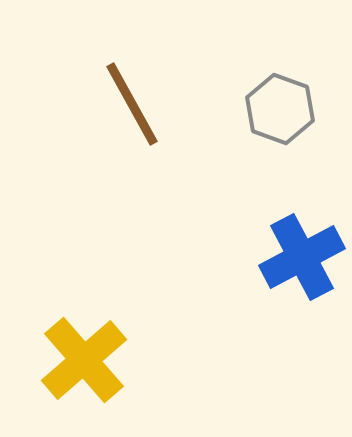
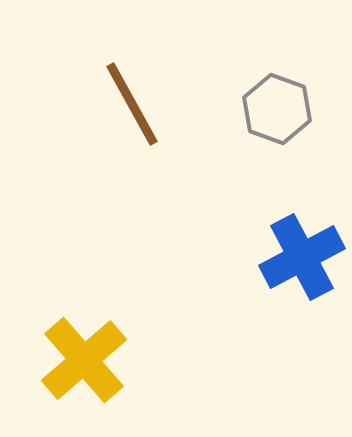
gray hexagon: moved 3 px left
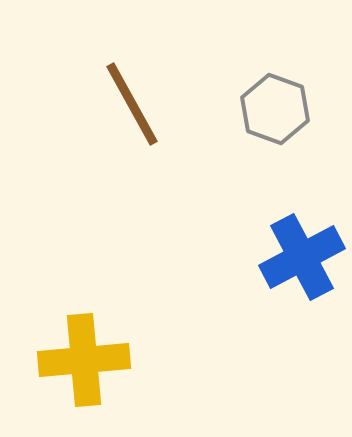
gray hexagon: moved 2 px left
yellow cross: rotated 36 degrees clockwise
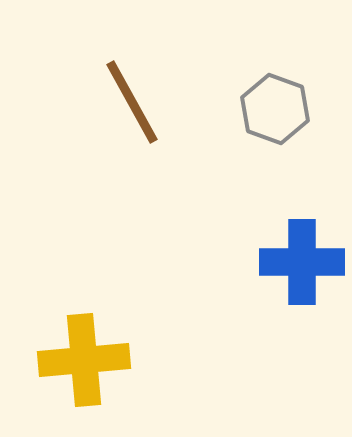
brown line: moved 2 px up
blue cross: moved 5 px down; rotated 28 degrees clockwise
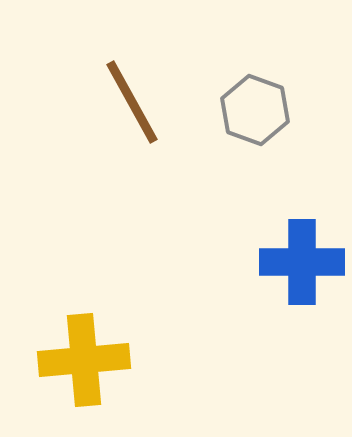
gray hexagon: moved 20 px left, 1 px down
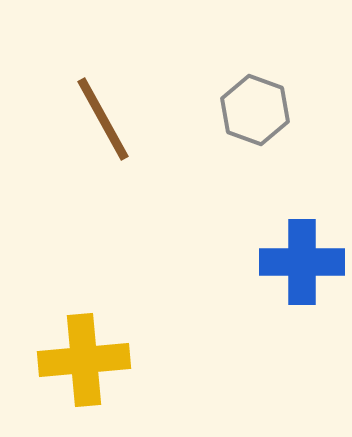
brown line: moved 29 px left, 17 px down
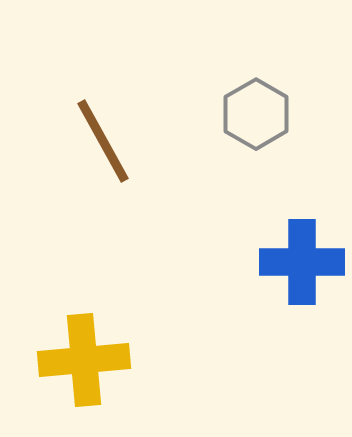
gray hexagon: moved 1 px right, 4 px down; rotated 10 degrees clockwise
brown line: moved 22 px down
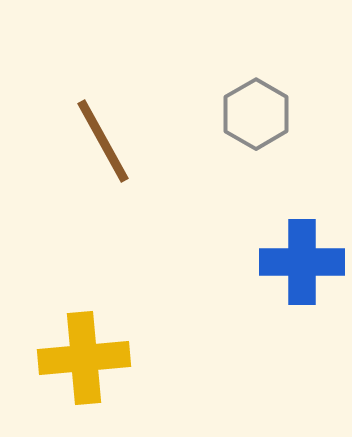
yellow cross: moved 2 px up
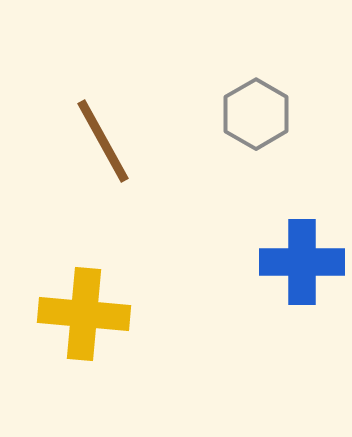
yellow cross: moved 44 px up; rotated 10 degrees clockwise
